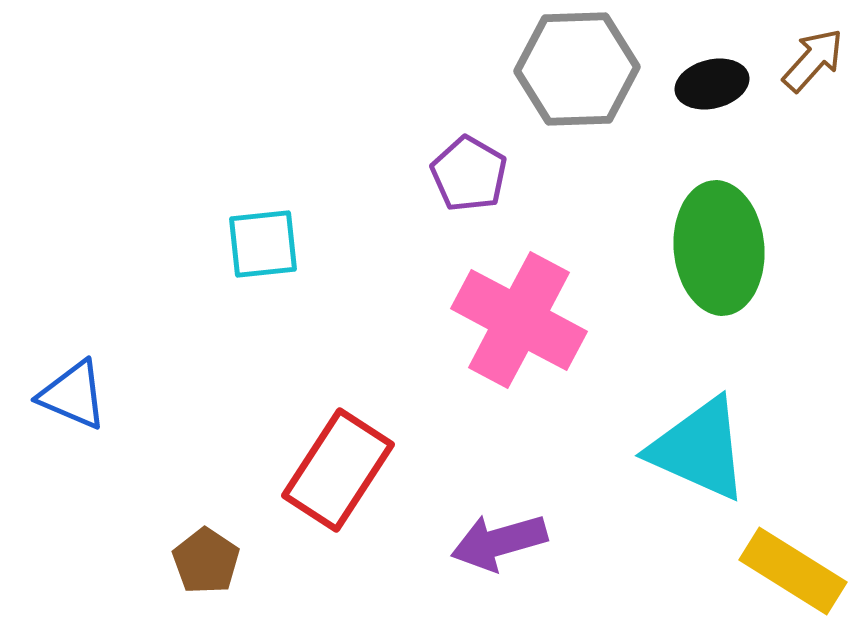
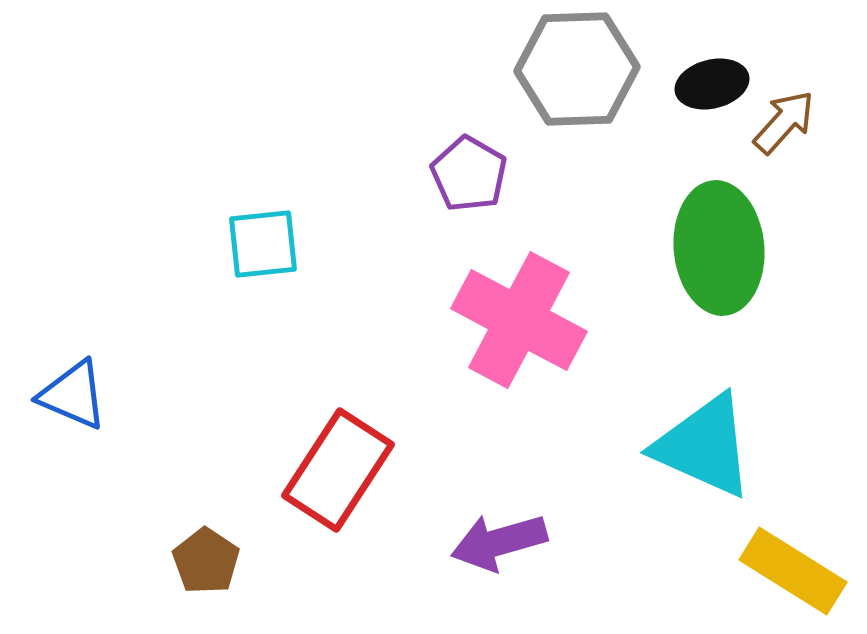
brown arrow: moved 29 px left, 62 px down
cyan triangle: moved 5 px right, 3 px up
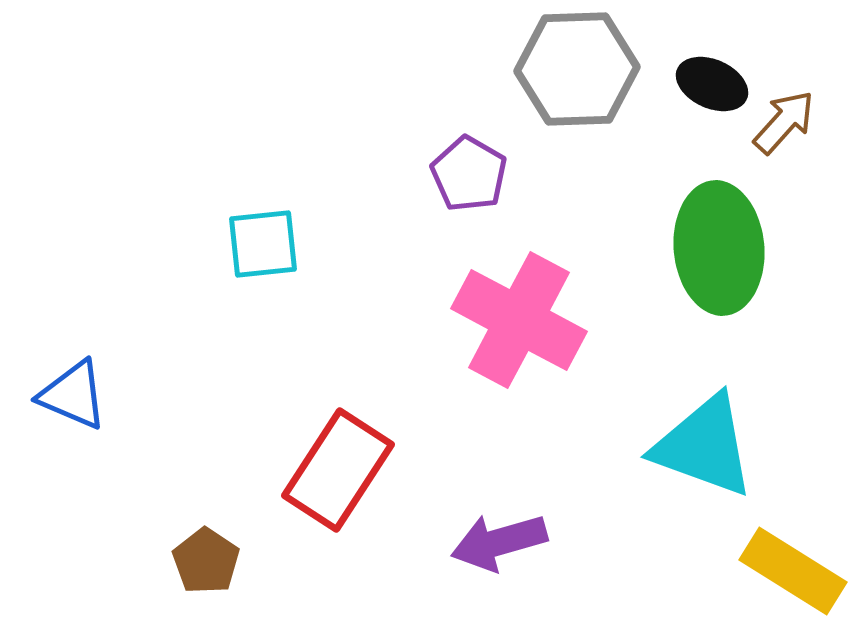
black ellipse: rotated 38 degrees clockwise
cyan triangle: rotated 4 degrees counterclockwise
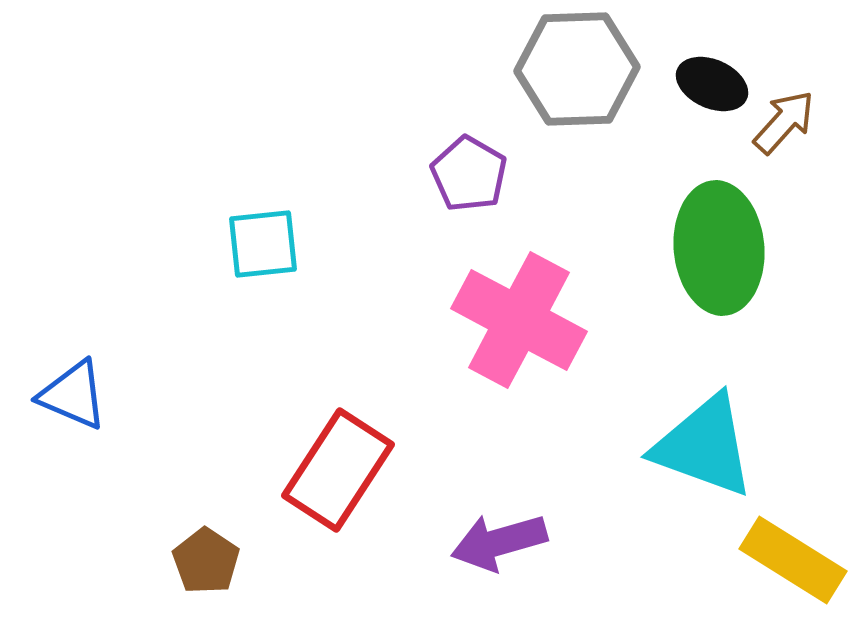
yellow rectangle: moved 11 px up
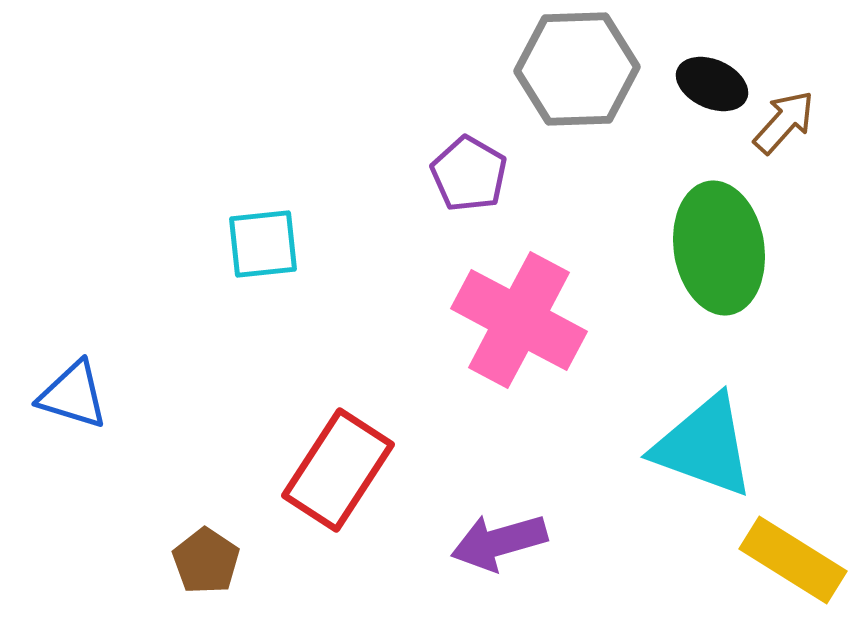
green ellipse: rotated 4 degrees counterclockwise
blue triangle: rotated 6 degrees counterclockwise
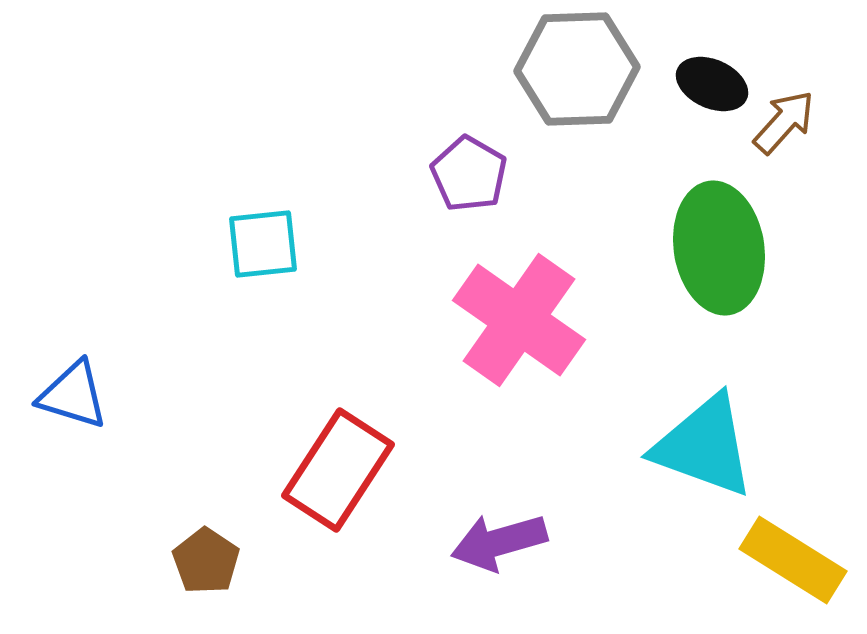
pink cross: rotated 7 degrees clockwise
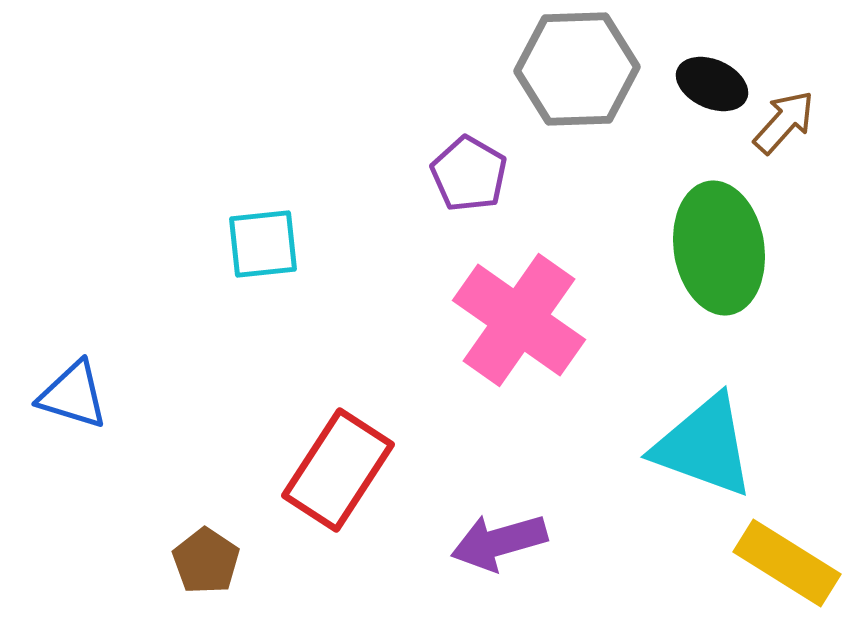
yellow rectangle: moved 6 px left, 3 px down
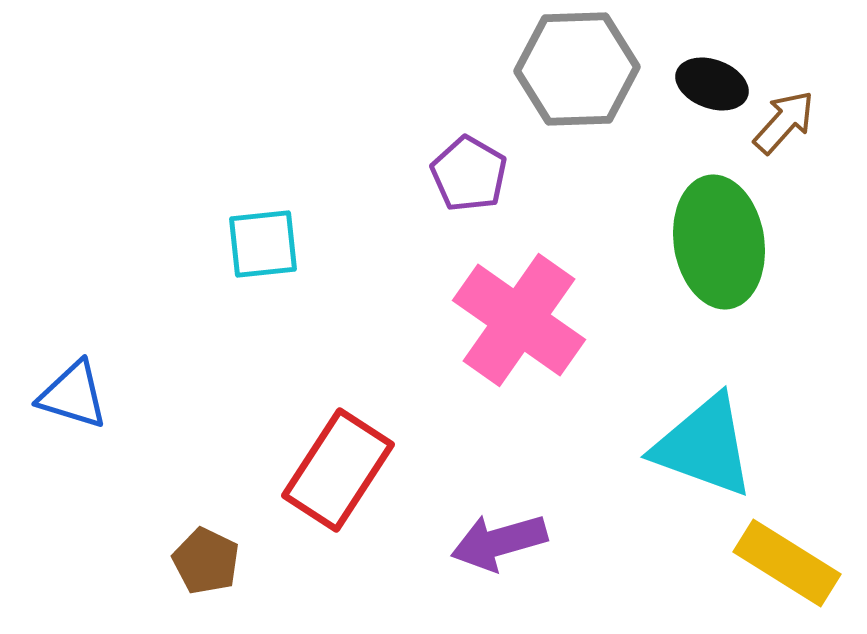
black ellipse: rotated 4 degrees counterclockwise
green ellipse: moved 6 px up
brown pentagon: rotated 8 degrees counterclockwise
